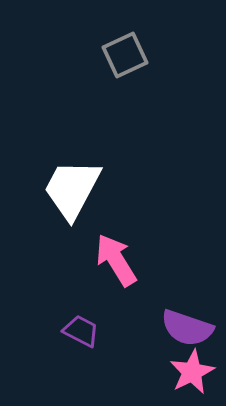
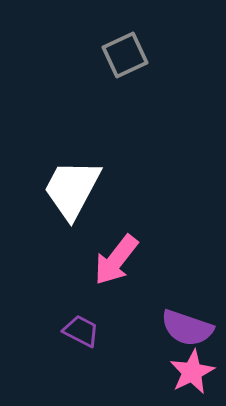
pink arrow: rotated 110 degrees counterclockwise
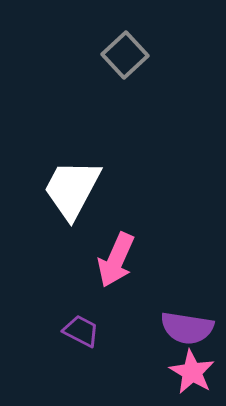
gray square: rotated 18 degrees counterclockwise
pink arrow: rotated 14 degrees counterclockwise
purple semicircle: rotated 10 degrees counterclockwise
pink star: rotated 15 degrees counterclockwise
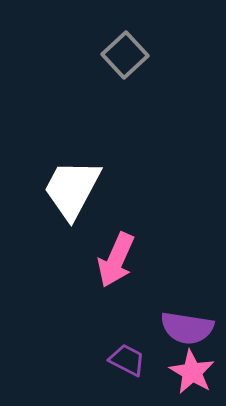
purple trapezoid: moved 46 px right, 29 px down
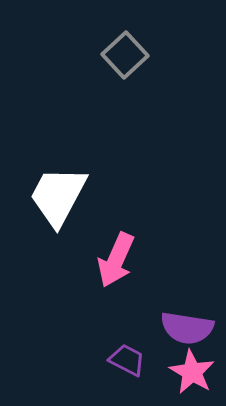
white trapezoid: moved 14 px left, 7 px down
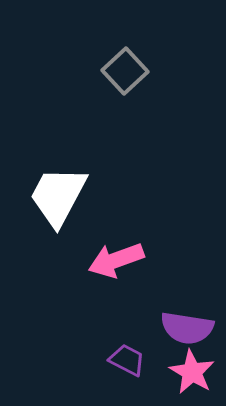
gray square: moved 16 px down
pink arrow: rotated 46 degrees clockwise
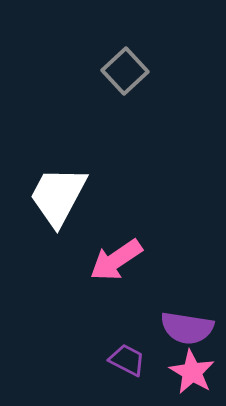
pink arrow: rotated 14 degrees counterclockwise
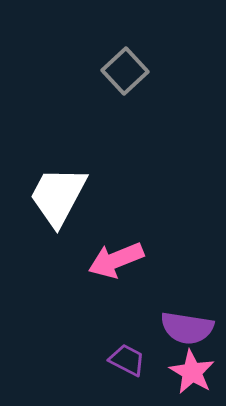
pink arrow: rotated 12 degrees clockwise
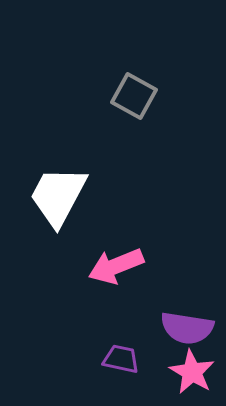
gray square: moved 9 px right, 25 px down; rotated 18 degrees counterclockwise
pink arrow: moved 6 px down
purple trapezoid: moved 6 px left, 1 px up; rotated 15 degrees counterclockwise
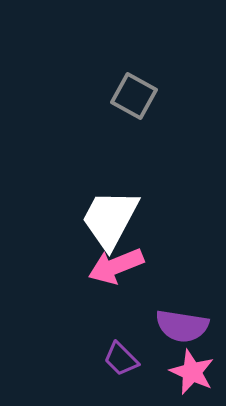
white trapezoid: moved 52 px right, 23 px down
purple semicircle: moved 5 px left, 2 px up
purple trapezoid: rotated 147 degrees counterclockwise
pink star: rotated 6 degrees counterclockwise
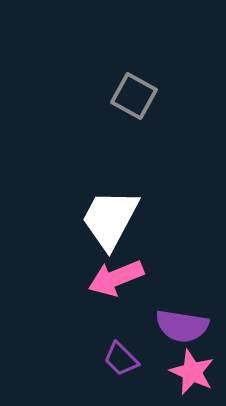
pink arrow: moved 12 px down
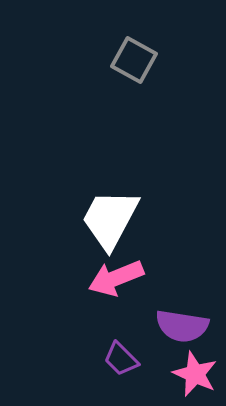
gray square: moved 36 px up
pink star: moved 3 px right, 2 px down
